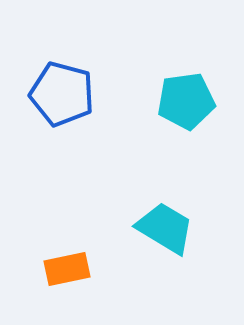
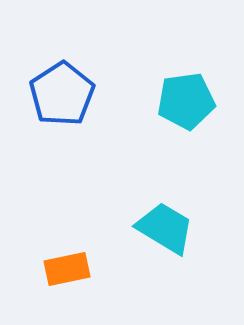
blue pentagon: rotated 24 degrees clockwise
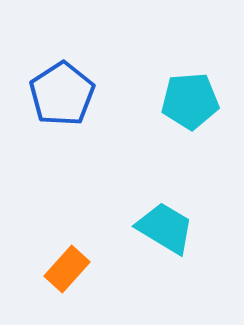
cyan pentagon: moved 4 px right; rotated 4 degrees clockwise
orange rectangle: rotated 36 degrees counterclockwise
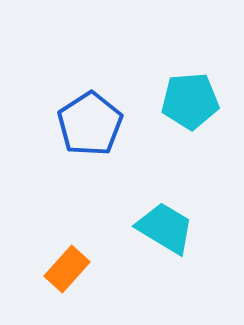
blue pentagon: moved 28 px right, 30 px down
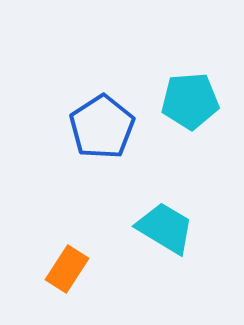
blue pentagon: moved 12 px right, 3 px down
orange rectangle: rotated 9 degrees counterclockwise
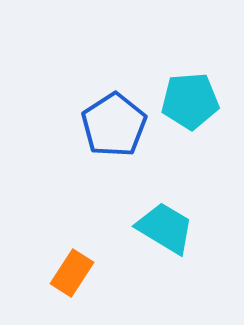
blue pentagon: moved 12 px right, 2 px up
orange rectangle: moved 5 px right, 4 px down
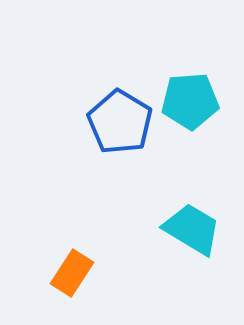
blue pentagon: moved 6 px right, 3 px up; rotated 8 degrees counterclockwise
cyan trapezoid: moved 27 px right, 1 px down
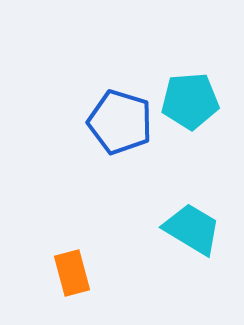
blue pentagon: rotated 14 degrees counterclockwise
orange rectangle: rotated 48 degrees counterclockwise
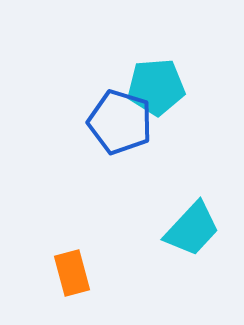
cyan pentagon: moved 34 px left, 14 px up
cyan trapezoid: rotated 102 degrees clockwise
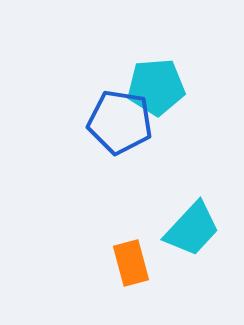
blue pentagon: rotated 8 degrees counterclockwise
orange rectangle: moved 59 px right, 10 px up
